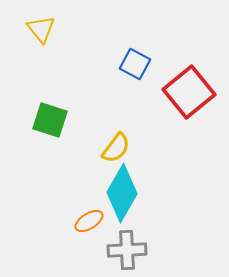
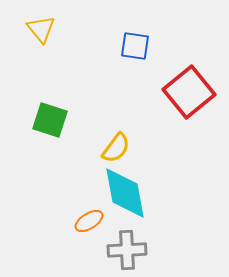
blue square: moved 18 px up; rotated 20 degrees counterclockwise
cyan diamond: moved 3 px right; rotated 40 degrees counterclockwise
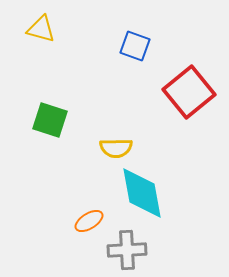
yellow triangle: rotated 36 degrees counterclockwise
blue square: rotated 12 degrees clockwise
yellow semicircle: rotated 52 degrees clockwise
cyan diamond: moved 17 px right
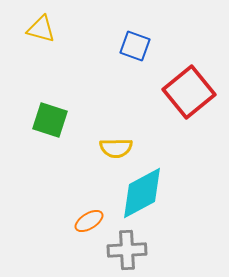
cyan diamond: rotated 72 degrees clockwise
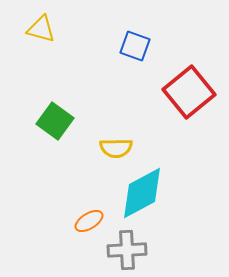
green square: moved 5 px right, 1 px down; rotated 18 degrees clockwise
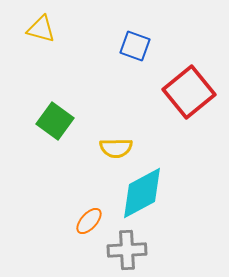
orange ellipse: rotated 16 degrees counterclockwise
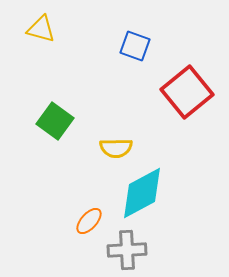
red square: moved 2 px left
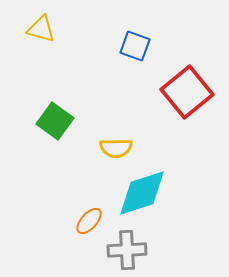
cyan diamond: rotated 10 degrees clockwise
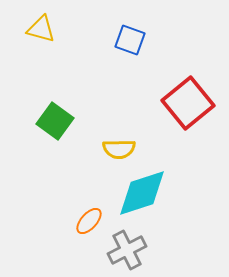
blue square: moved 5 px left, 6 px up
red square: moved 1 px right, 11 px down
yellow semicircle: moved 3 px right, 1 px down
gray cross: rotated 24 degrees counterclockwise
